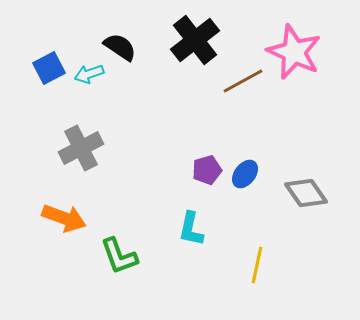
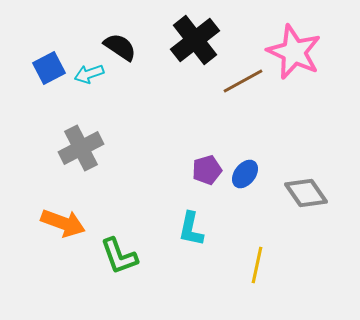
orange arrow: moved 1 px left, 5 px down
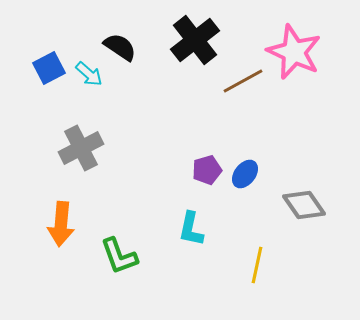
cyan arrow: rotated 120 degrees counterclockwise
gray diamond: moved 2 px left, 12 px down
orange arrow: moved 2 px left, 1 px down; rotated 75 degrees clockwise
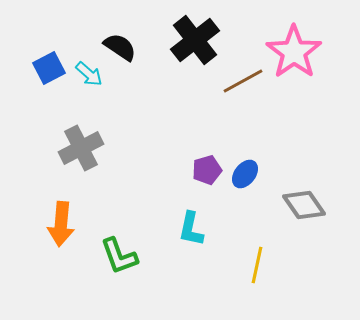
pink star: rotated 12 degrees clockwise
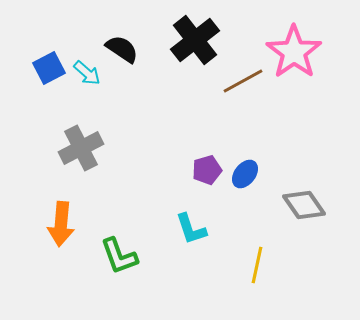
black semicircle: moved 2 px right, 2 px down
cyan arrow: moved 2 px left, 1 px up
cyan L-shape: rotated 30 degrees counterclockwise
